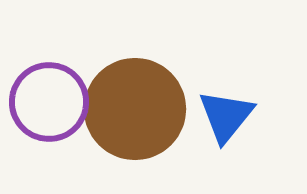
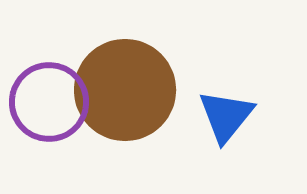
brown circle: moved 10 px left, 19 px up
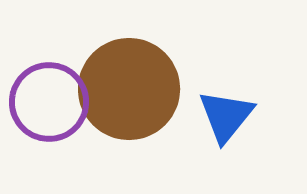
brown circle: moved 4 px right, 1 px up
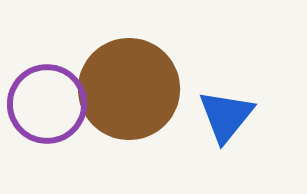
purple circle: moved 2 px left, 2 px down
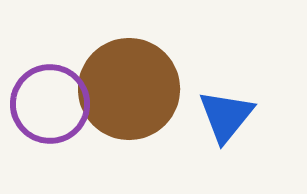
purple circle: moved 3 px right
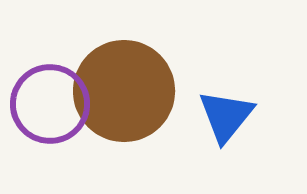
brown circle: moved 5 px left, 2 px down
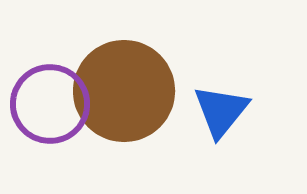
blue triangle: moved 5 px left, 5 px up
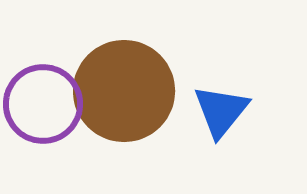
purple circle: moved 7 px left
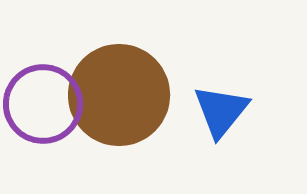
brown circle: moved 5 px left, 4 px down
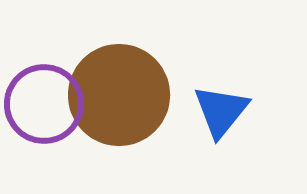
purple circle: moved 1 px right
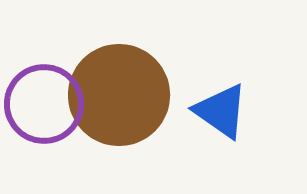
blue triangle: rotated 34 degrees counterclockwise
